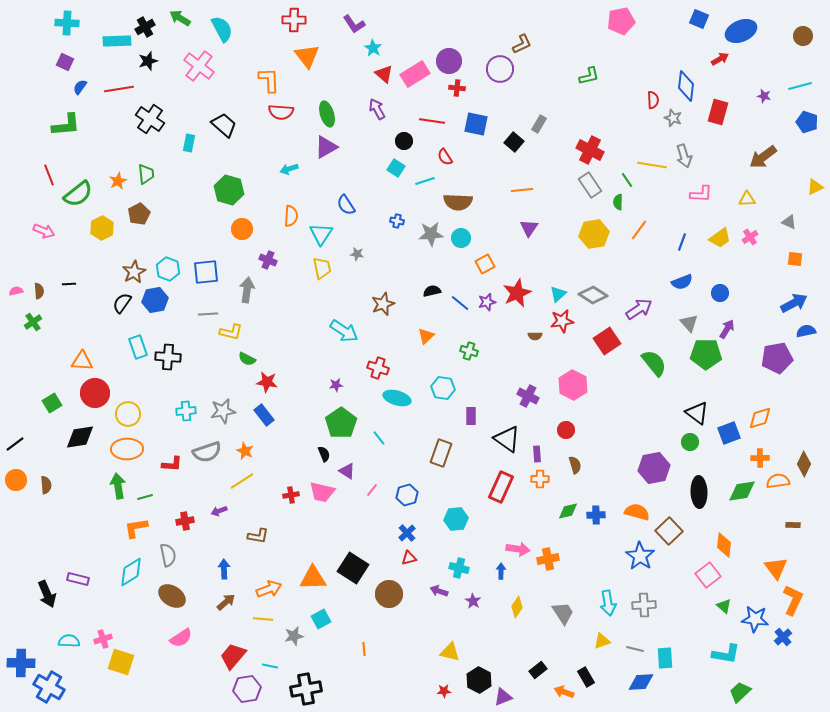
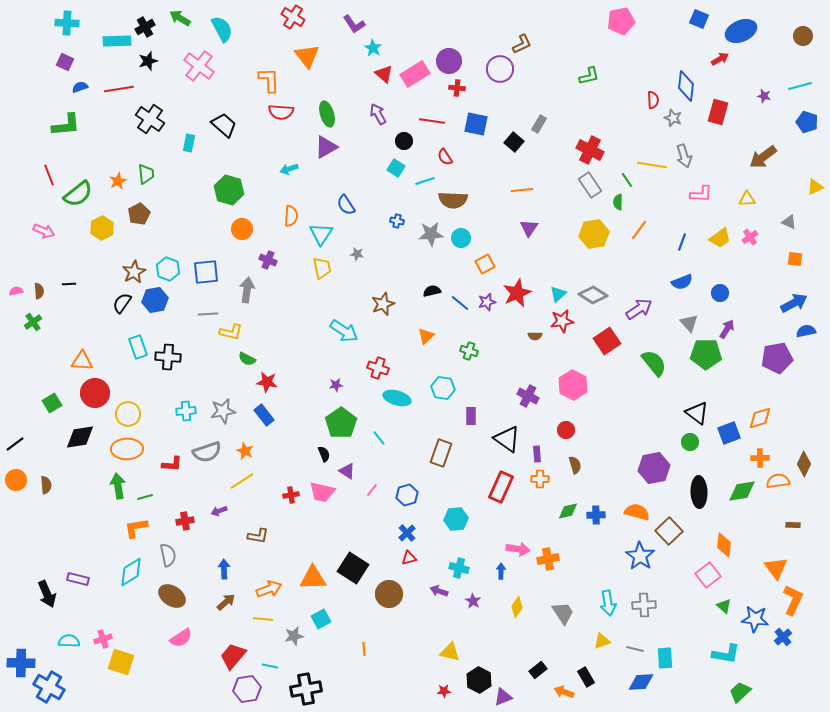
red cross at (294, 20): moved 1 px left, 3 px up; rotated 30 degrees clockwise
blue semicircle at (80, 87): rotated 35 degrees clockwise
purple arrow at (377, 109): moved 1 px right, 5 px down
brown semicircle at (458, 202): moved 5 px left, 2 px up
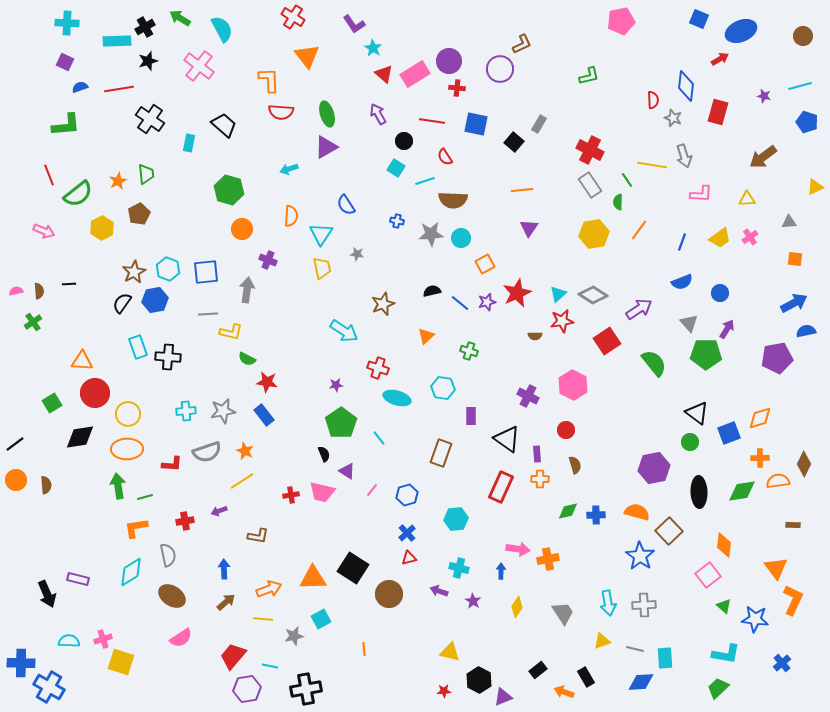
gray triangle at (789, 222): rotated 28 degrees counterclockwise
blue cross at (783, 637): moved 1 px left, 26 px down
green trapezoid at (740, 692): moved 22 px left, 4 px up
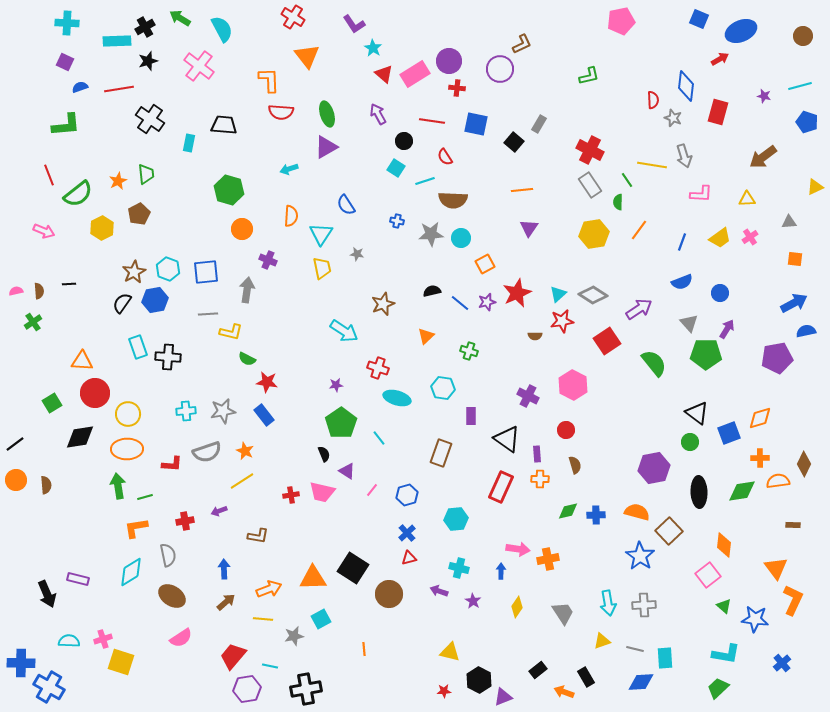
black trapezoid at (224, 125): rotated 36 degrees counterclockwise
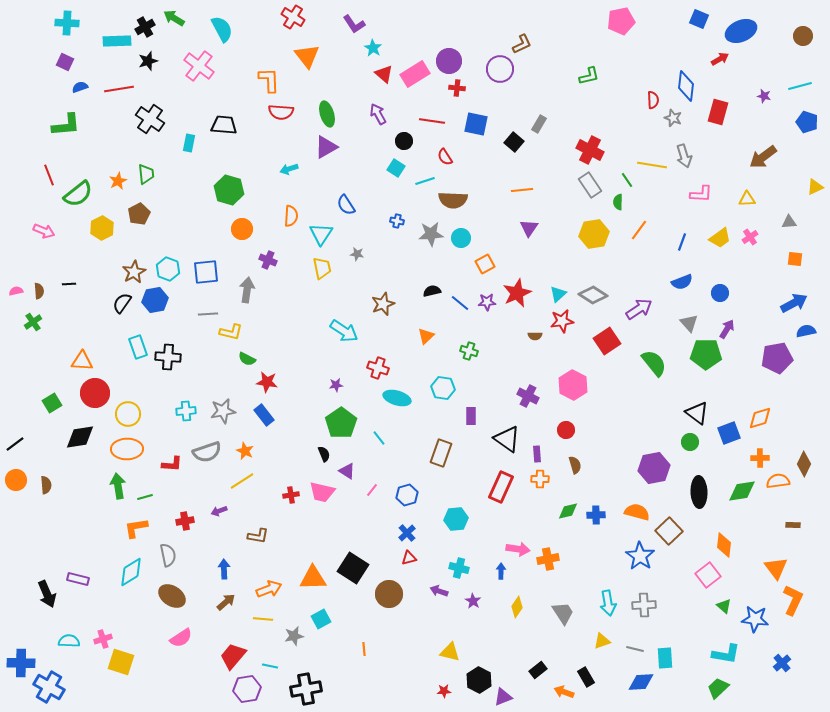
green arrow at (180, 18): moved 6 px left
purple star at (487, 302): rotated 12 degrees clockwise
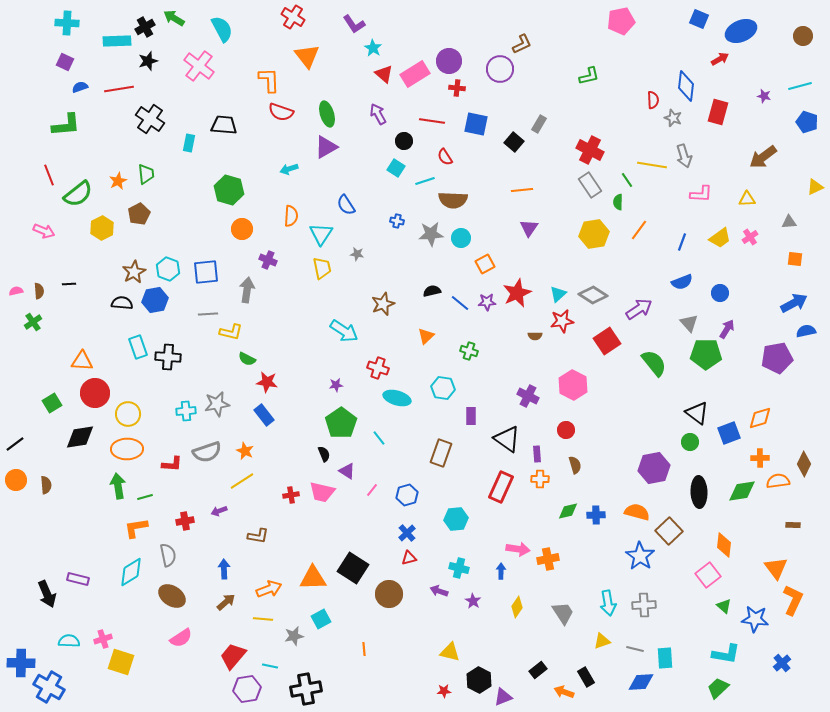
red semicircle at (281, 112): rotated 15 degrees clockwise
black semicircle at (122, 303): rotated 60 degrees clockwise
gray star at (223, 411): moved 6 px left, 7 px up
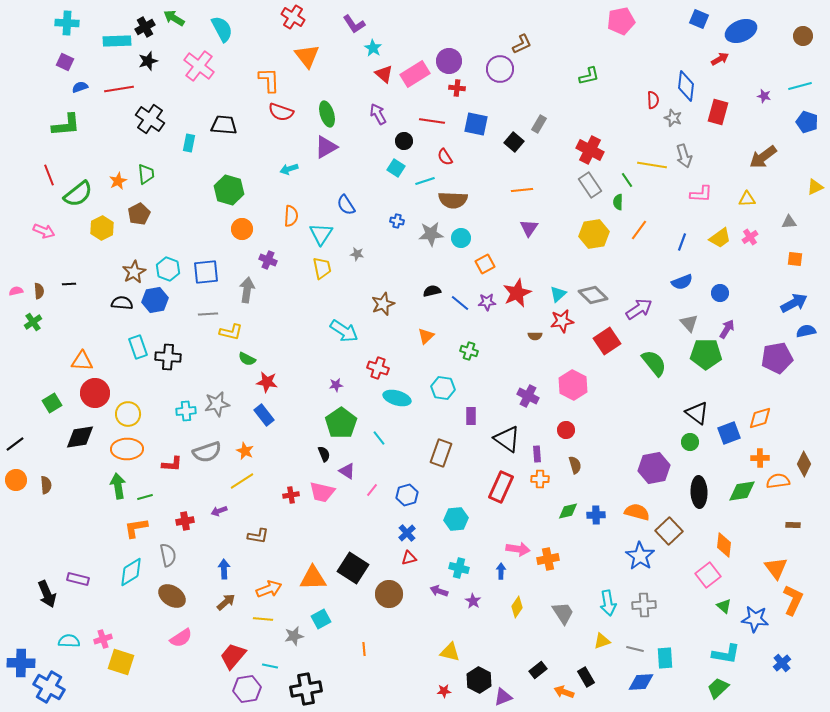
gray diamond at (593, 295): rotated 12 degrees clockwise
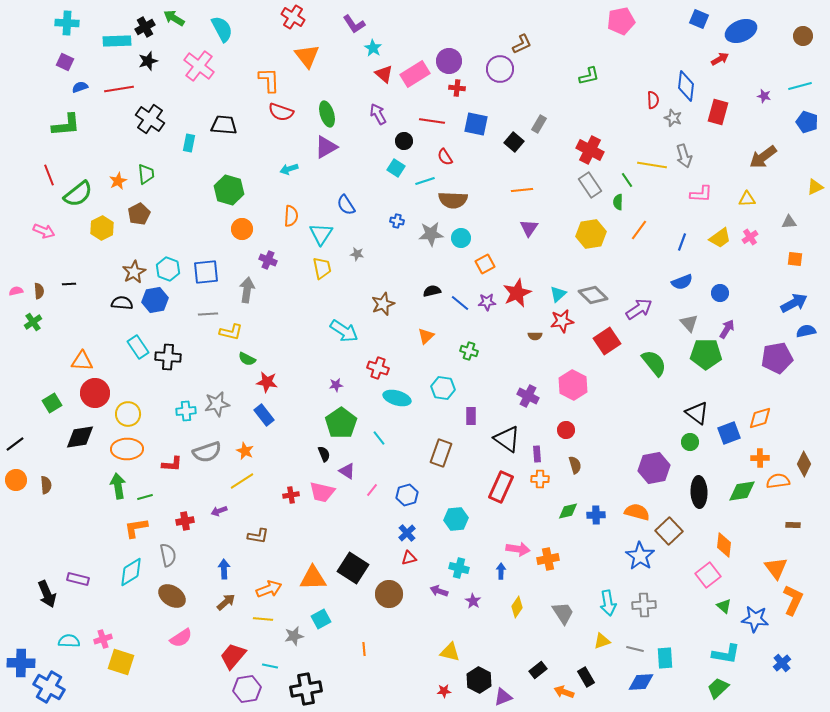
yellow hexagon at (594, 234): moved 3 px left
cyan rectangle at (138, 347): rotated 15 degrees counterclockwise
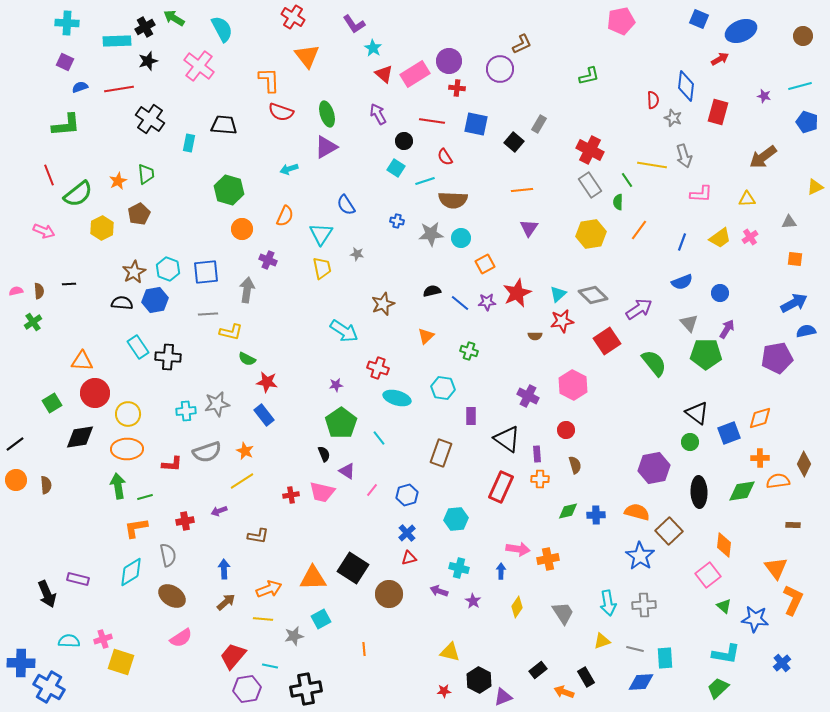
orange semicircle at (291, 216): moved 6 px left; rotated 20 degrees clockwise
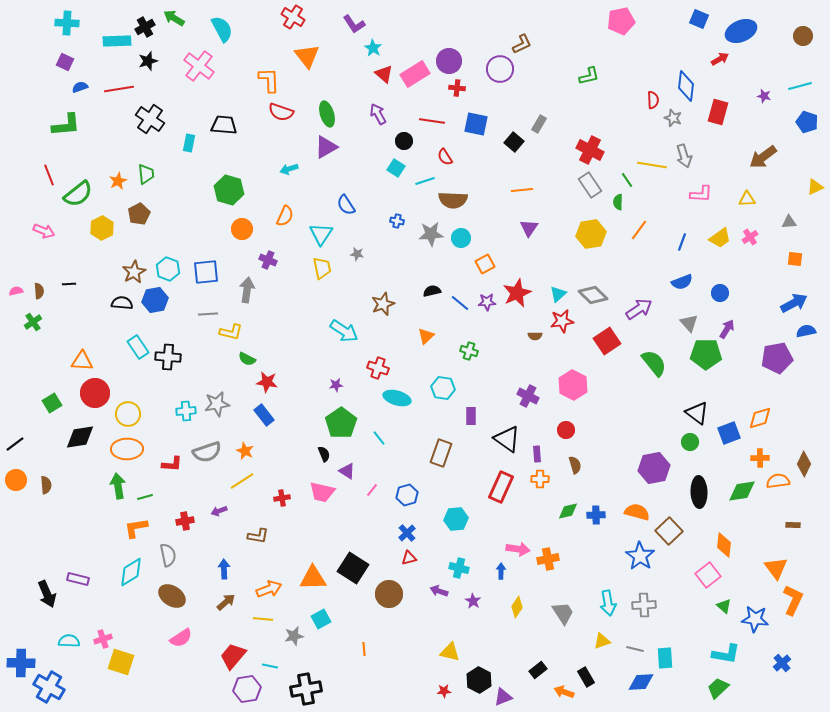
red cross at (291, 495): moved 9 px left, 3 px down
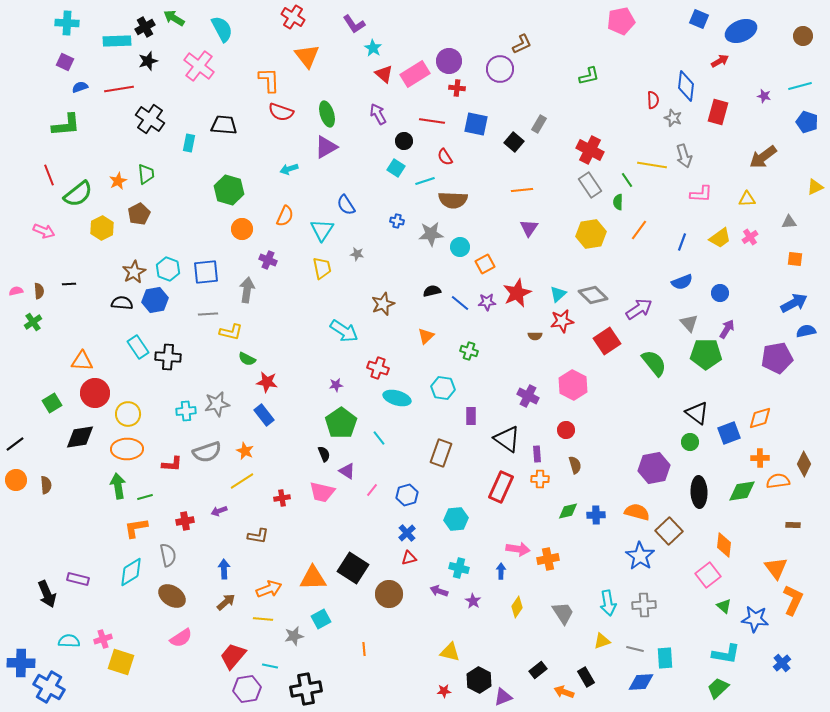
red arrow at (720, 59): moved 2 px down
cyan triangle at (321, 234): moved 1 px right, 4 px up
cyan circle at (461, 238): moved 1 px left, 9 px down
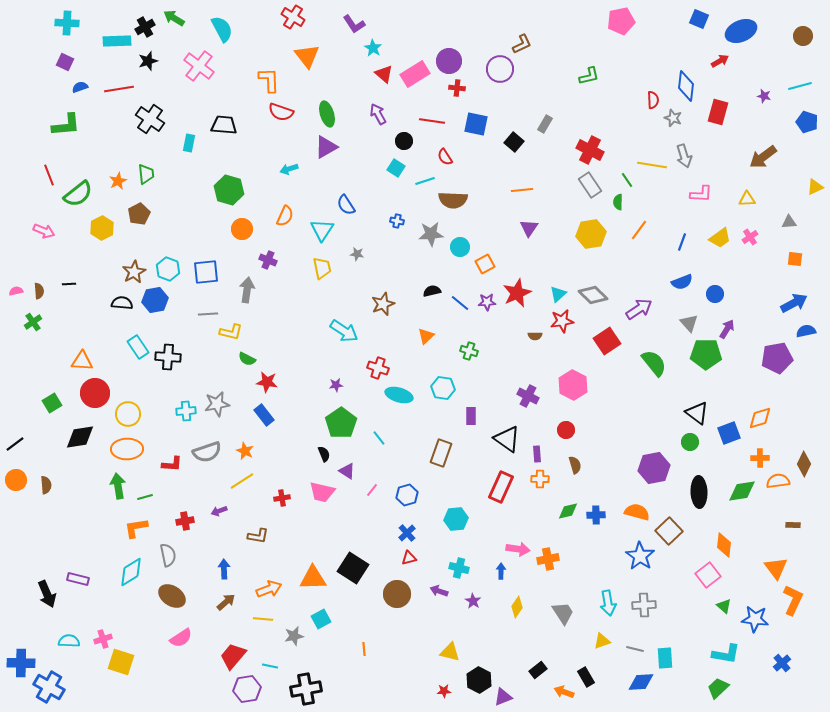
gray rectangle at (539, 124): moved 6 px right
blue circle at (720, 293): moved 5 px left, 1 px down
cyan ellipse at (397, 398): moved 2 px right, 3 px up
brown circle at (389, 594): moved 8 px right
